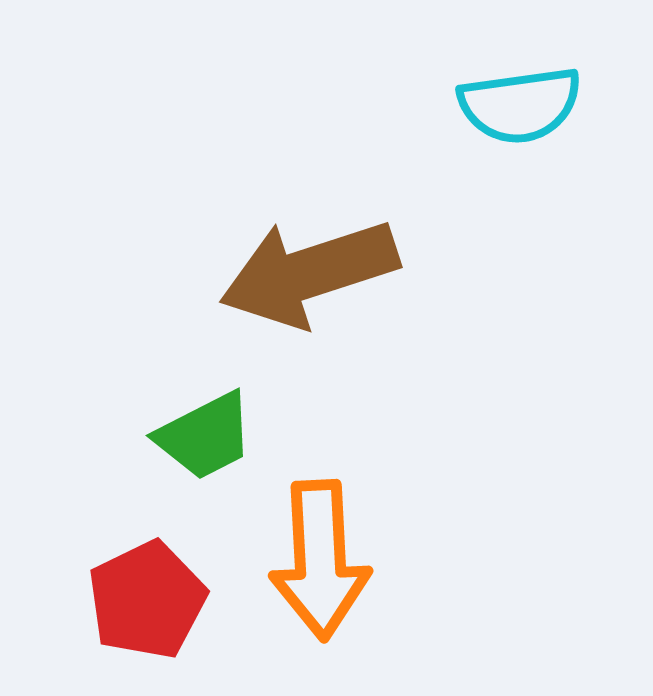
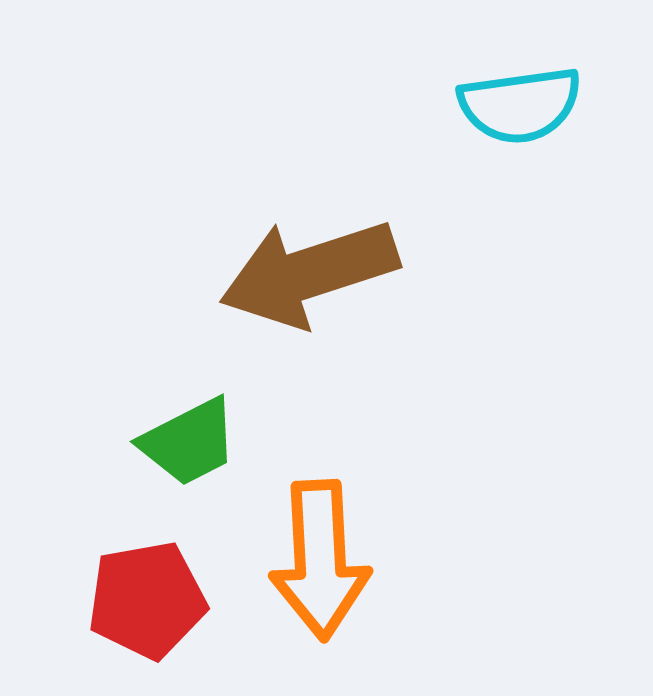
green trapezoid: moved 16 px left, 6 px down
red pentagon: rotated 16 degrees clockwise
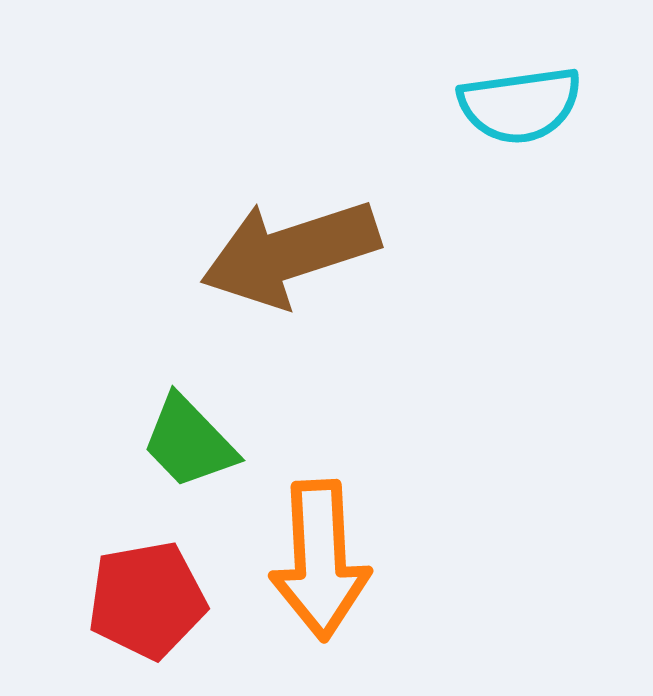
brown arrow: moved 19 px left, 20 px up
green trapezoid: rotated 73 degrees clockwise
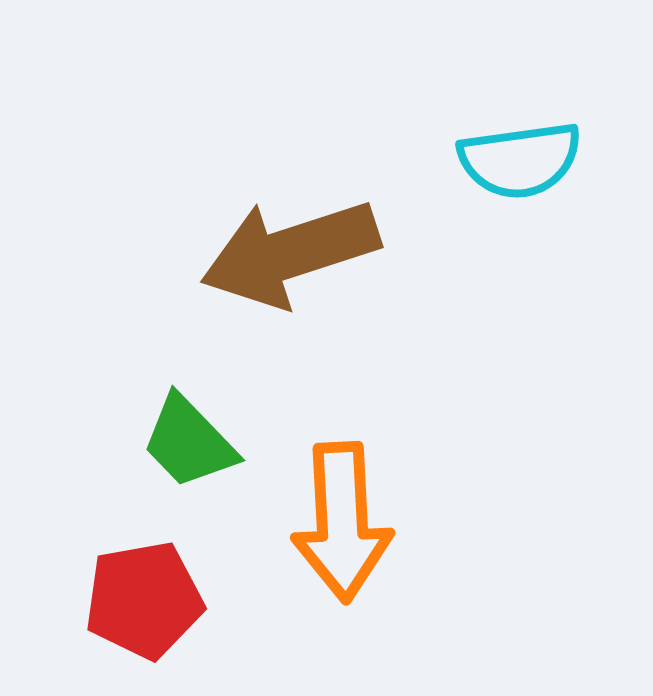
cyan semicircle: moved 55 px down
orange arrow: moved 22 px right, 38 px up
red pentagon: moved 3 px left
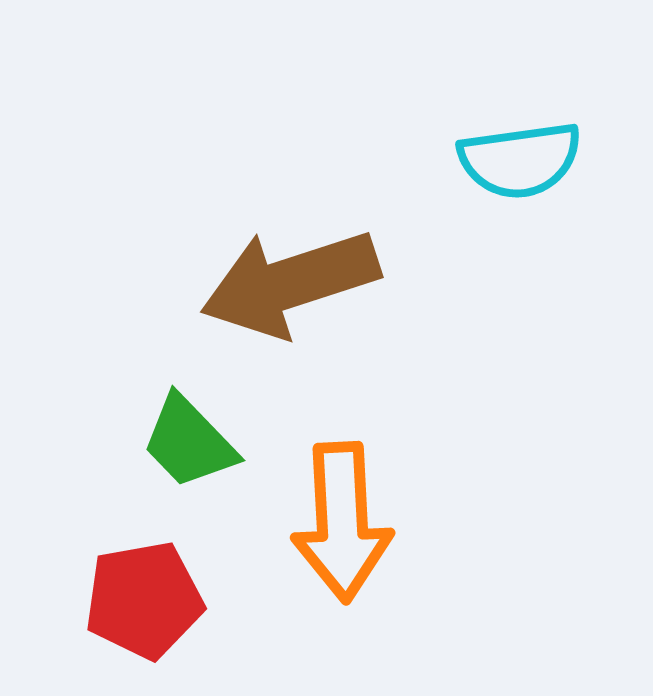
brown arrow: moved 30 px down
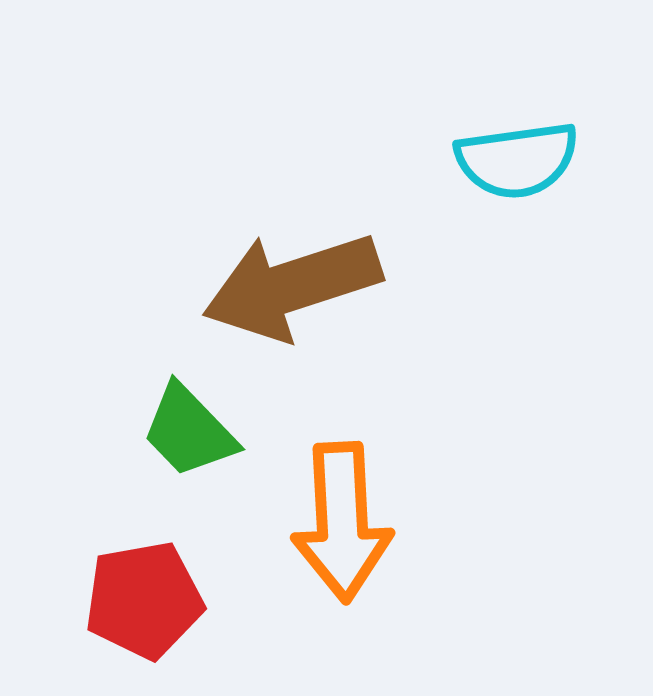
cyan semicircle: moved 3 px left
brown arrow: moved 2 px right, 3 px down
green trapezoid: moved 11 px up
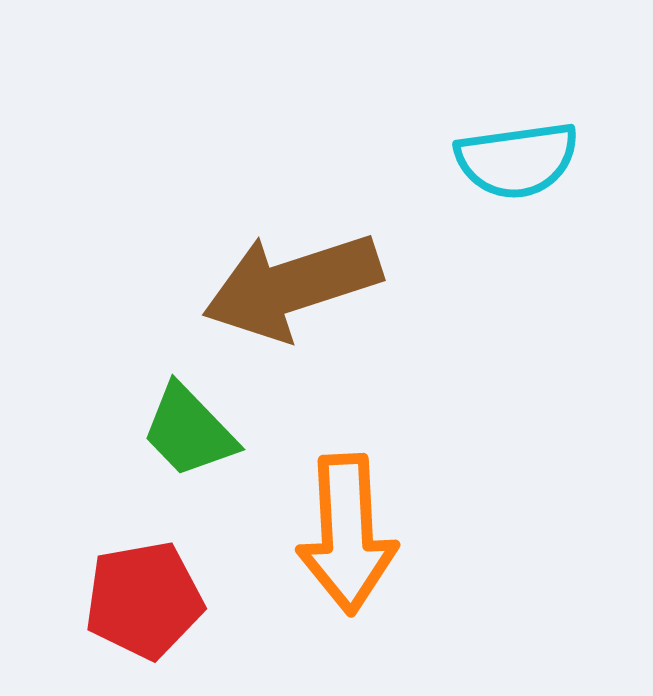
orange arrow: moved 5 px right, 12 px down
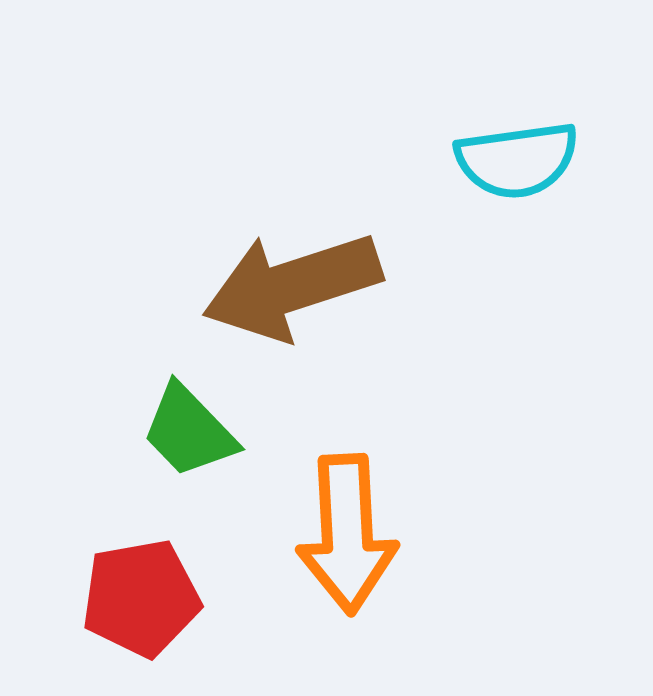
red pentagon: moved 3 px left, 2 px up
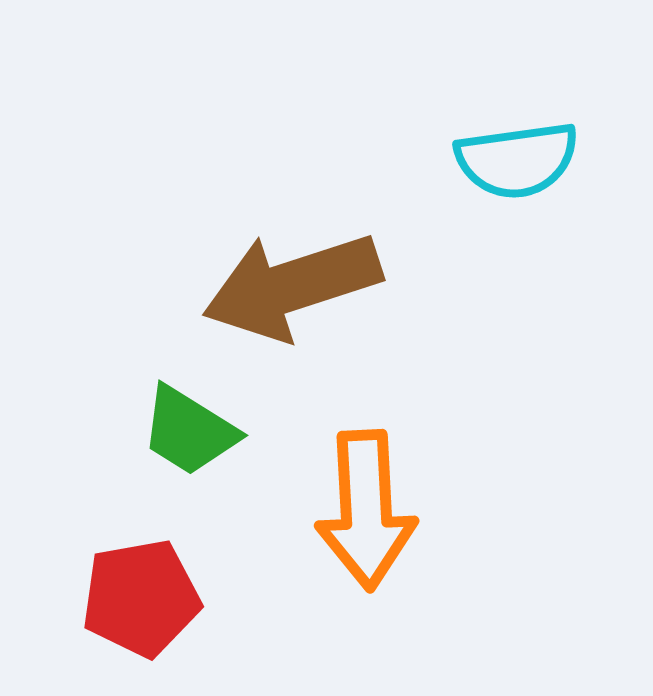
green trapezoid: rotated 14 degrees counterclockwise
orange arrow: moved 19 px right, 24 px up
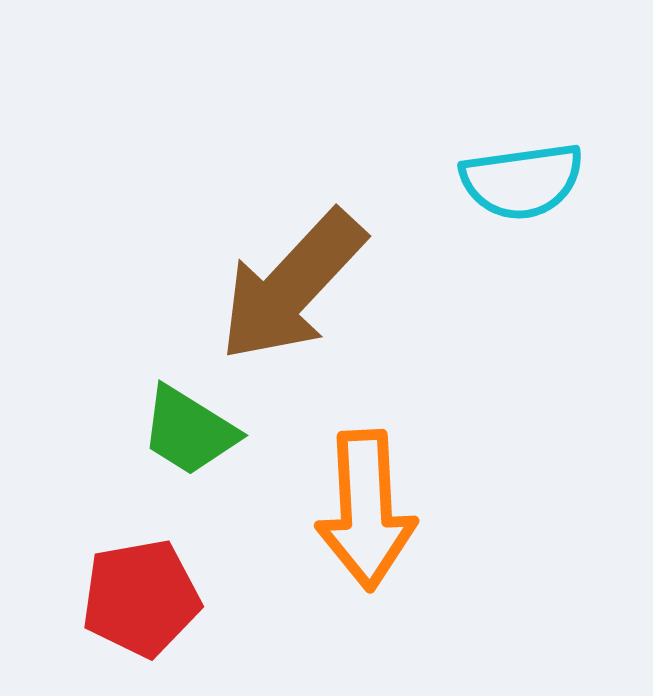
cyan semicircle: moved 5 px right, 21 px down
brown arrow: rotated 29 degrees counterclockwise
